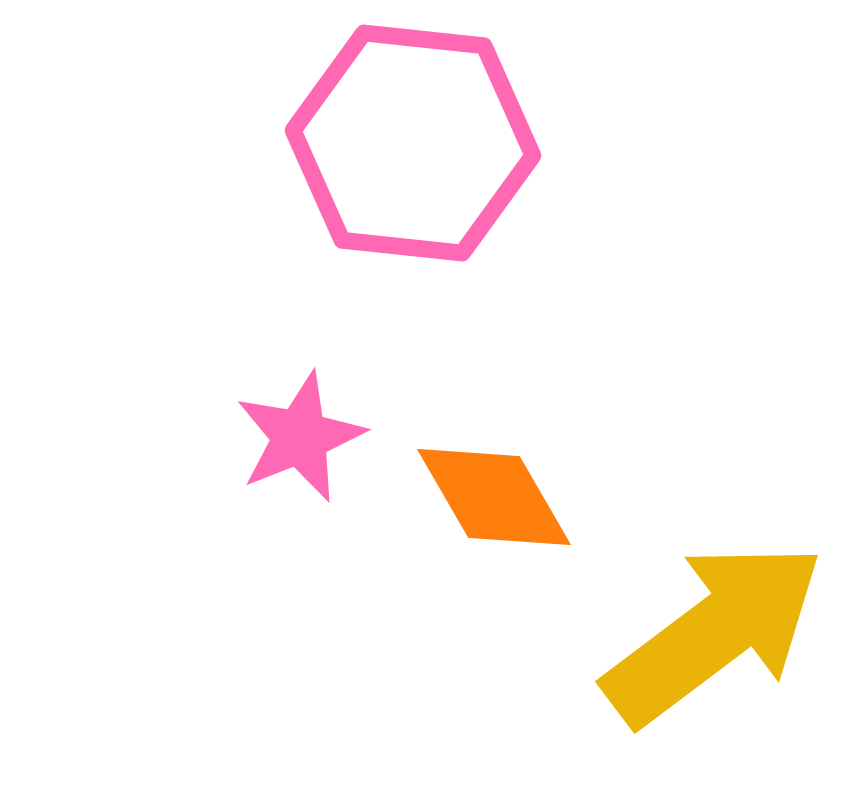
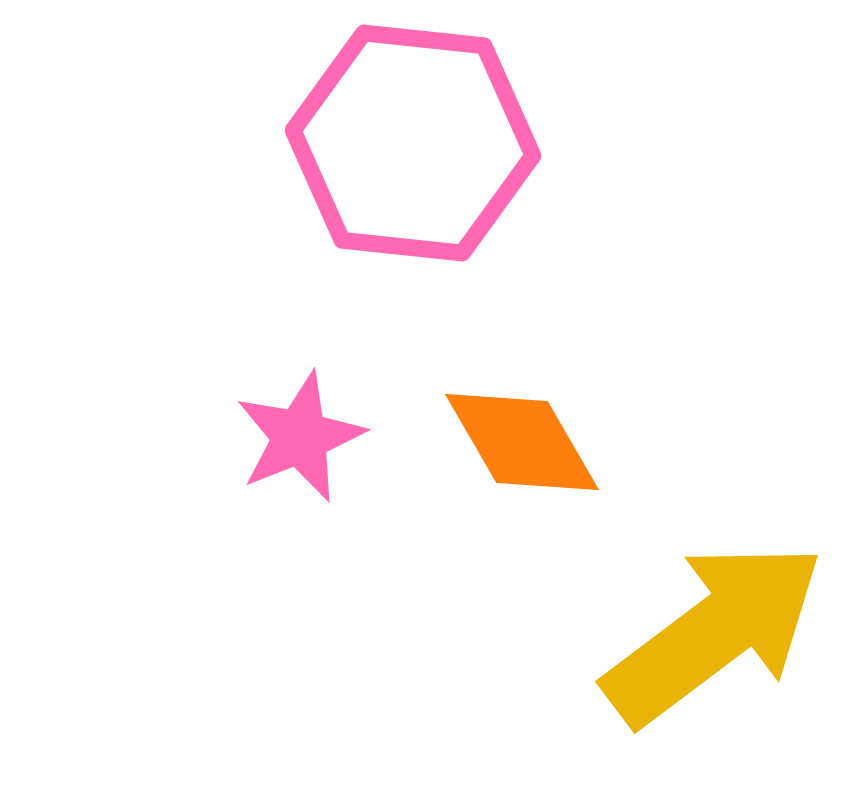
orange diamond: moved 28 px right, 55 px up
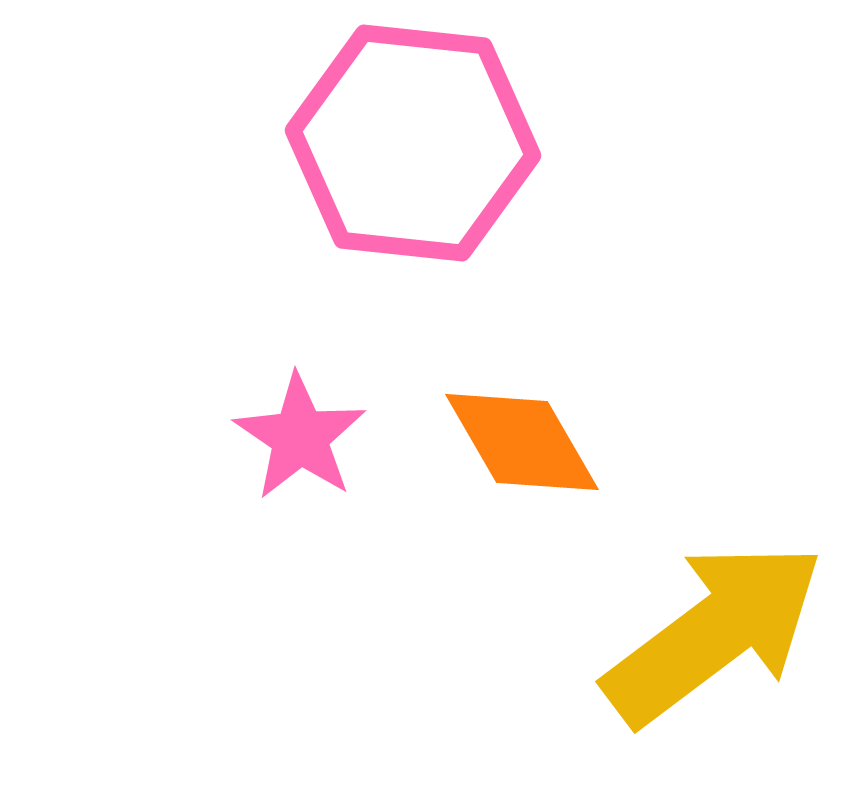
pink star: rotated 16 degrees counterclockwise
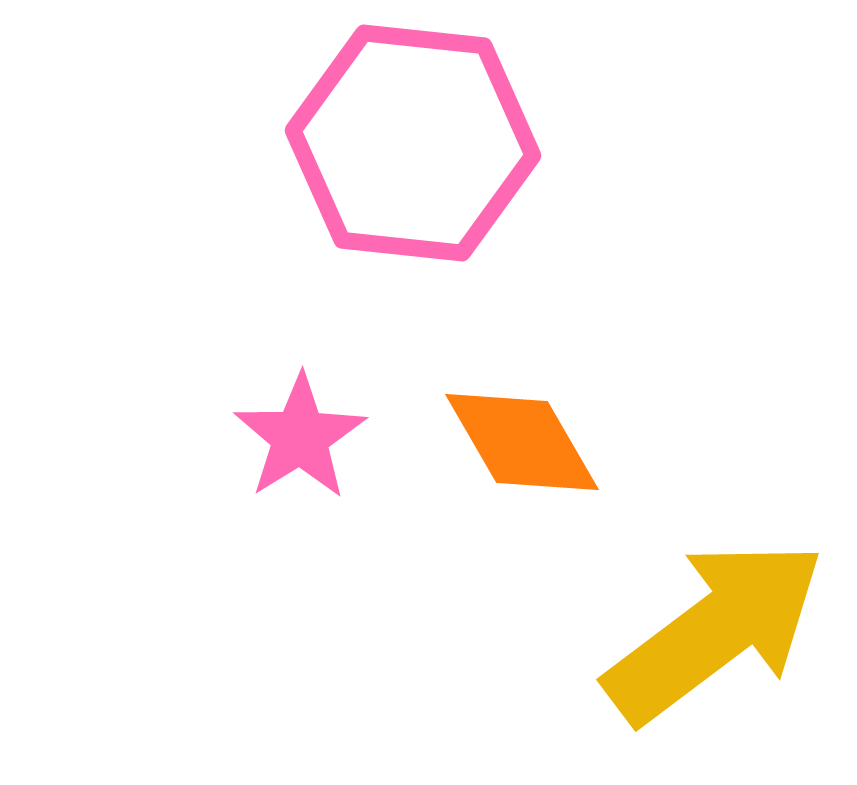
pink star: rotated 6 degrees clockwise
yellow arrow: moved 1 px right, 2 px up
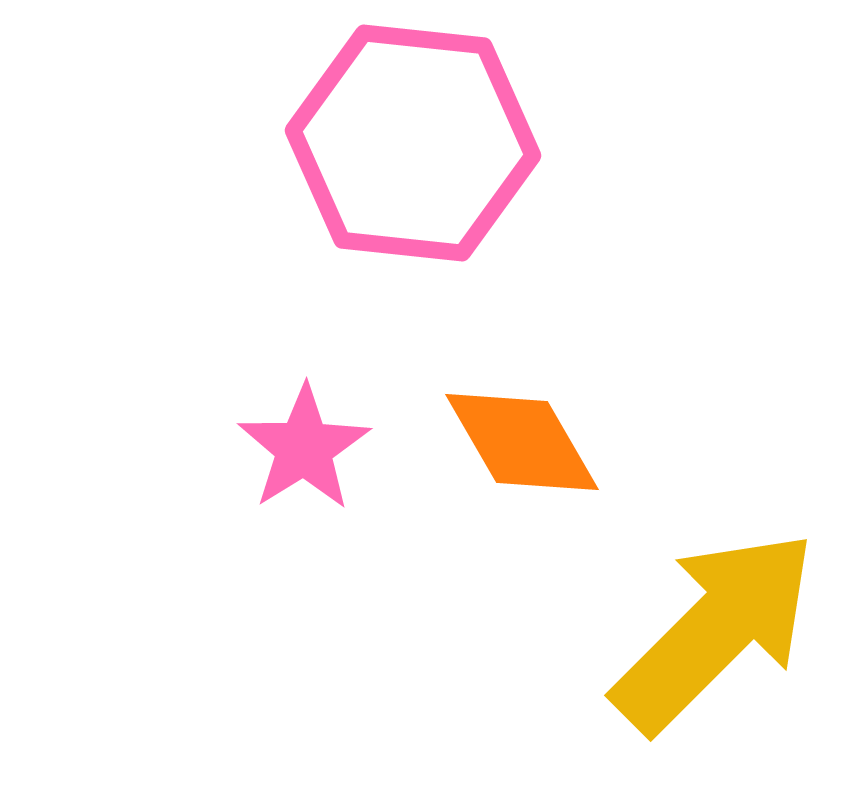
pink star: moved 4 px right, 11 px down
yellow arrow: rotated 8 degrees counterclockwise
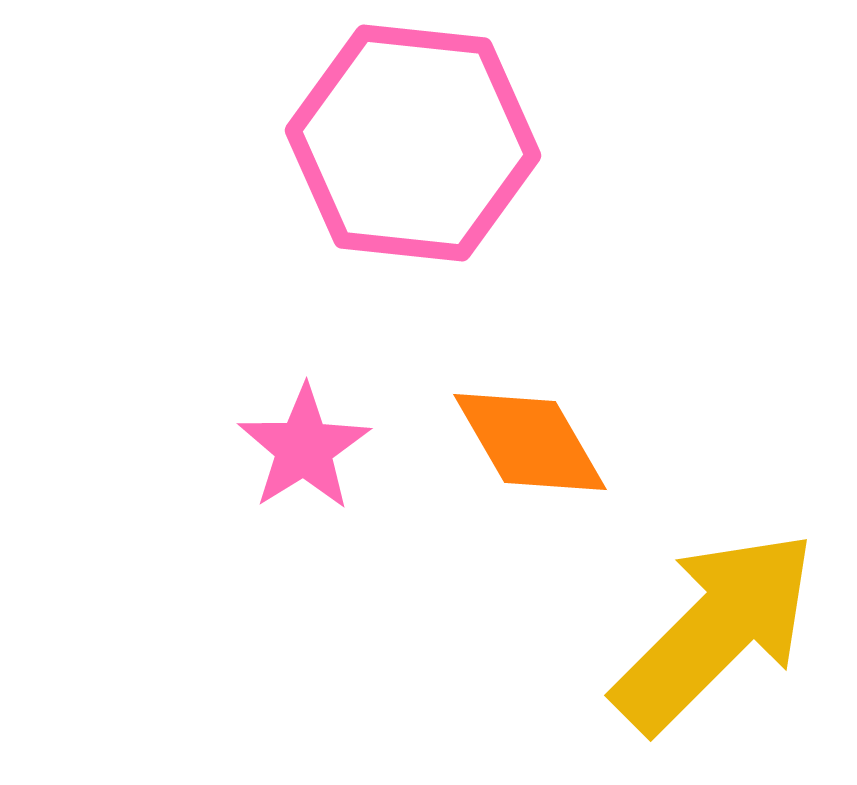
orange diamond: moved 8 px right
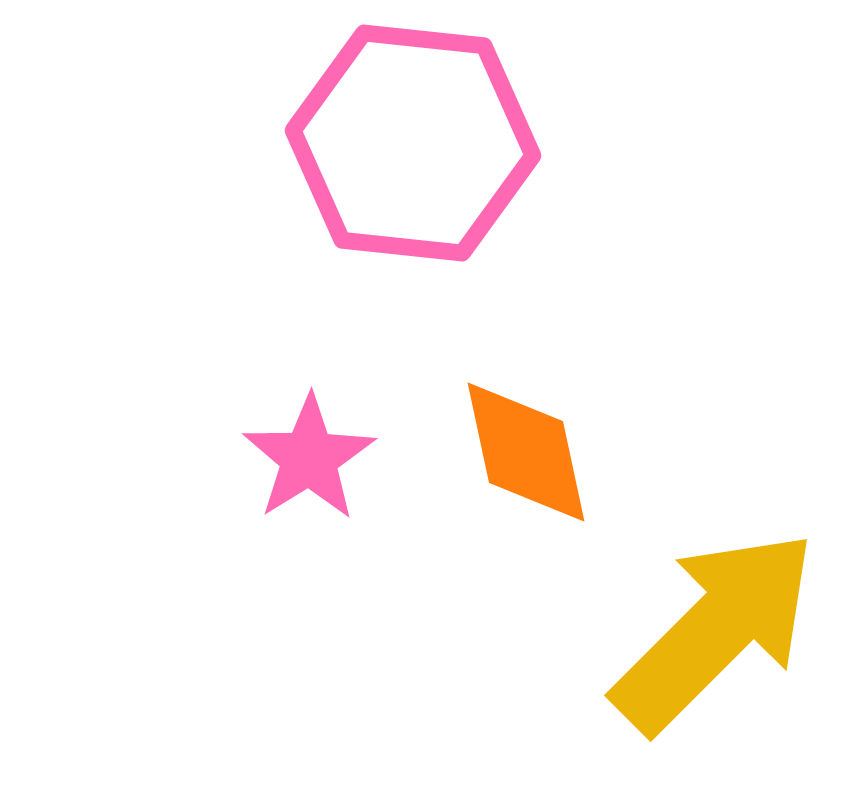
orange diamond: moved 4 px left, 10 px down; rotated 18 degrees clockwise
pink star: moved 5 px right, 10 px down
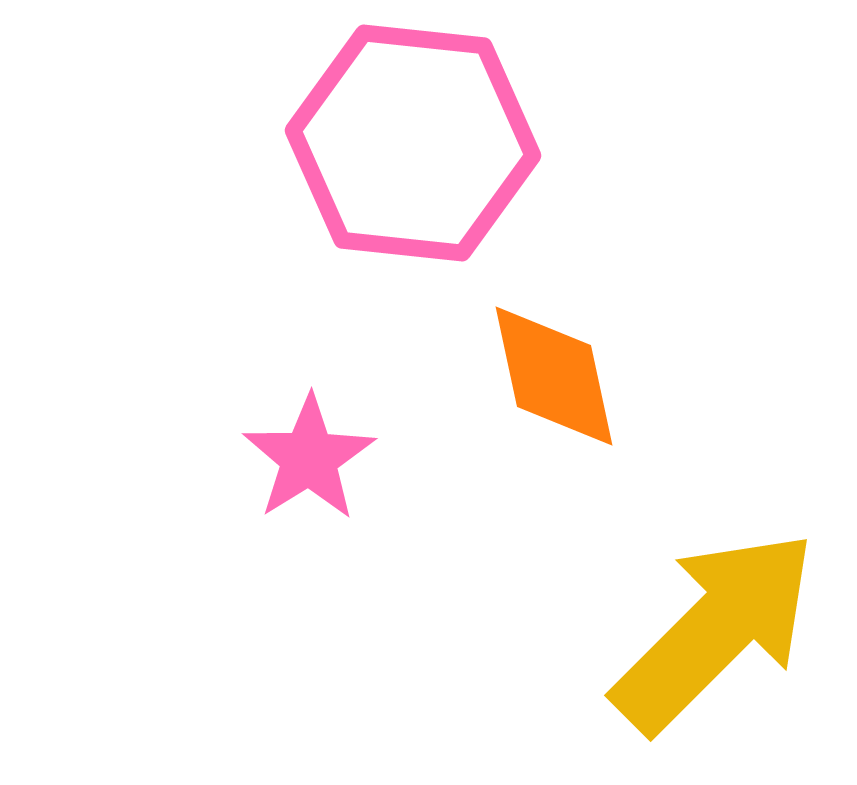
orange diamond: moved 28 px right, 76 px up
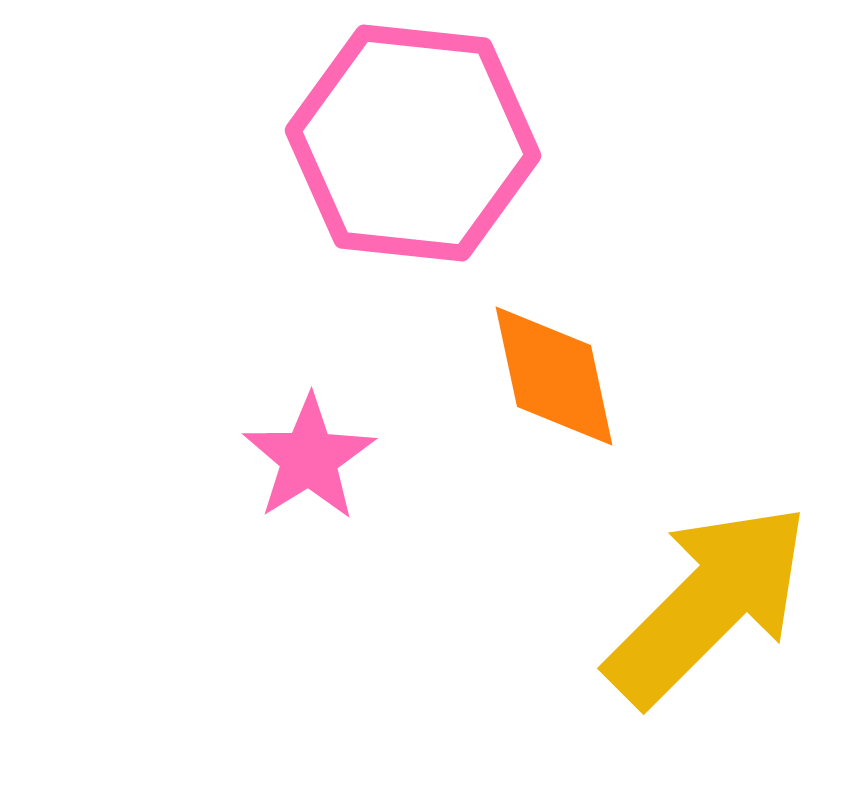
yellow arrow: moved 7 px left, 27 px up
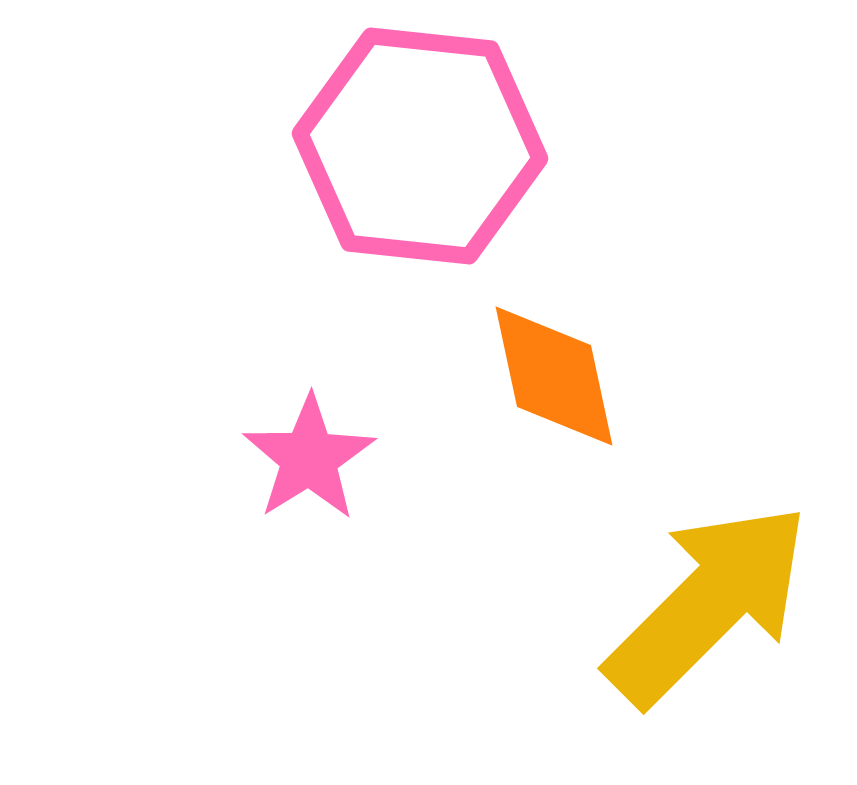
pink hexagon: moved 7 px right, 3 px down
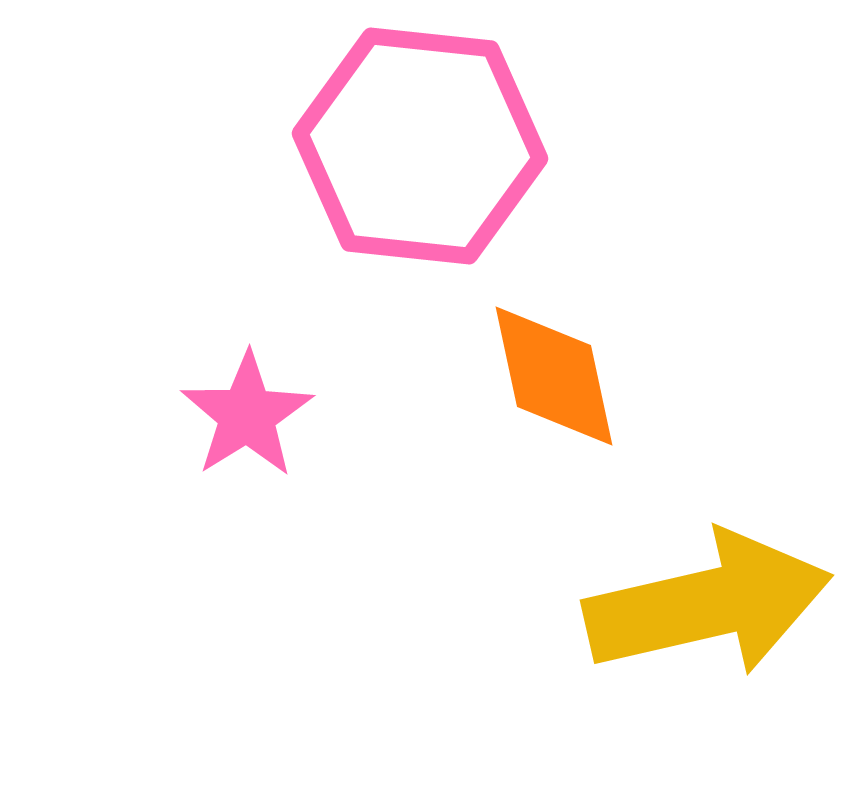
pink star: moved 62 px left, 43 px up
yellow arrow: rotated 32 degrees clockwise
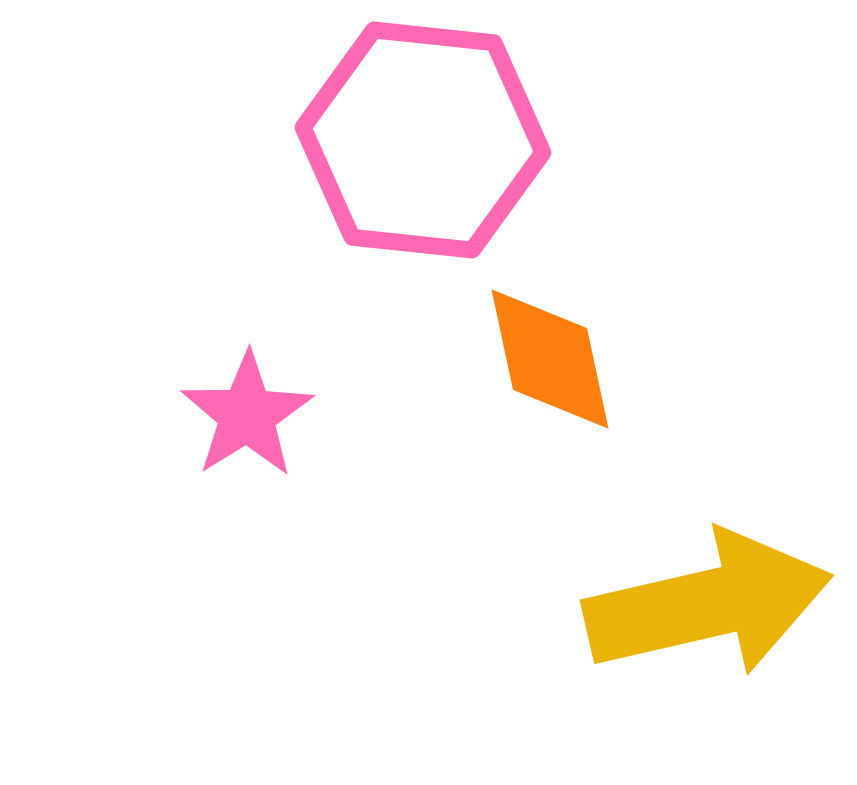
pink hexagon: moved 3 px right, 6 px up
orange diamond: moved 4 px left, 17 px up
